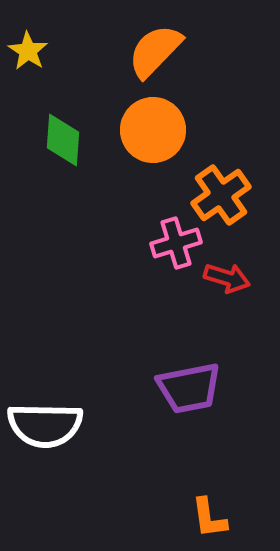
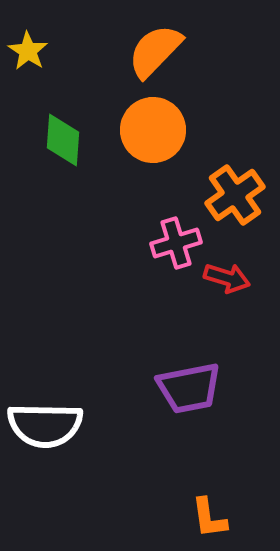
orange cross: moved 14 px right
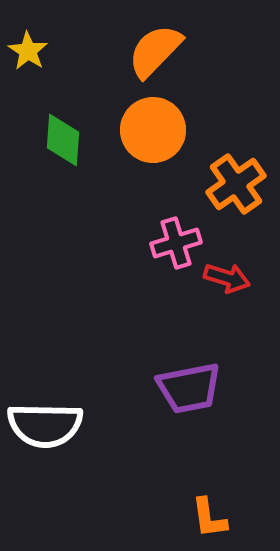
orange cross: moved 1 px right, 11 px up
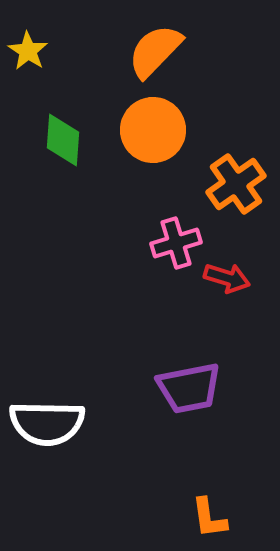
white semicircle: moved 2 px right, 2 px up
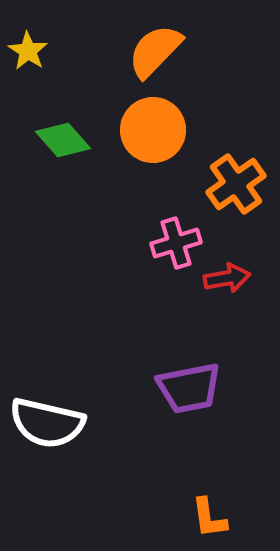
green diamond: rotated 46 degrees counterclockwise
red arrow: rotated 27 degrees counterclockwise
white semicircle: rotated 12 degrees clockwise
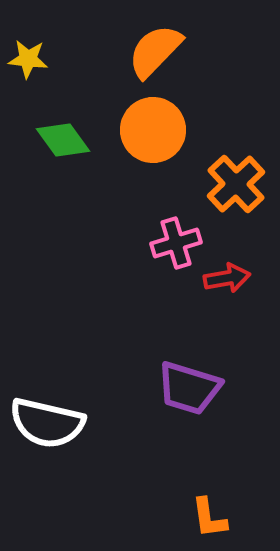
yellow star: moved 8 px down; rotated 27 degrees counterclockwise
green diamond: rotated 6 degrees clockwise
orange cross: rotated 8 degrees counterclockwise
purple trapezoid: rotated 28 degrees clockwise
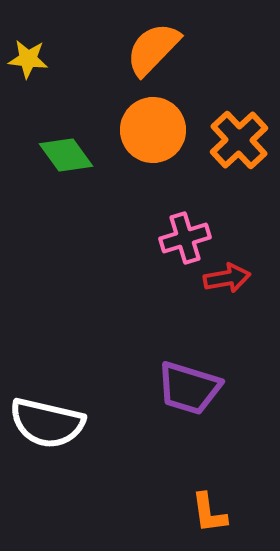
orange semicircle: moved 2 px left, 2 px up
green diamond: moved 3 px right, 15 px down
orange cross: moved 3 px right, 44 px up
pink cross: moved 9 px right, 5 px up
orange L-shape: moved 5 px up
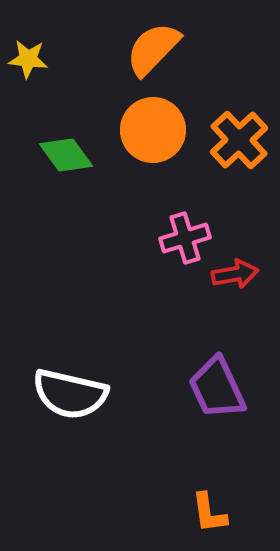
red arrow: moved 8 px right, 4 px up
purple trapezoid: moved 28 px right; rotated 48 degrees clockwise
white semicircle: moved 23 px right, 29 px up
